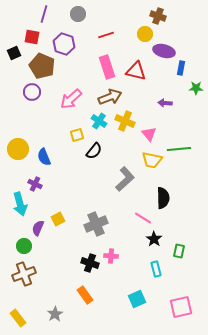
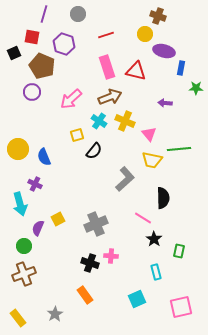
cyan rectangle at (156, 269): moved 3 px down
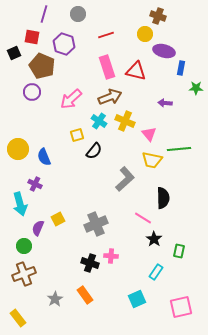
cyan rectangle at (156, 272): rotated 49 degrees clockwise
gray star at (55, 314): moved 15 px up
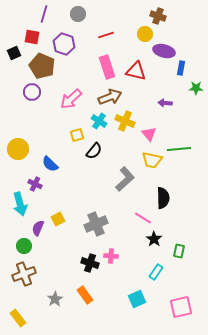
blue semicircle at (44, 157): moved 6 px right, 7 px down; rotated 24 degrees counterclockwise
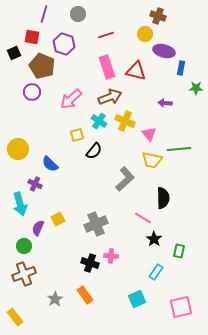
yellow rectangle at (18, 318): moved 3 px left, 1 px up
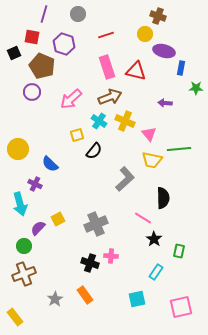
purple semicircle at (38, 228): rotated 21 degrees clockwise
cyan square at (137, 299): rotated 12 degrees clockwise
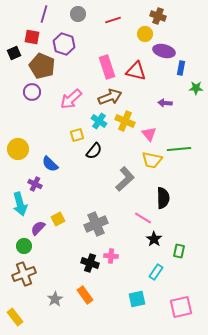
red line at (106, 35): moved 7 px right, 15 px up
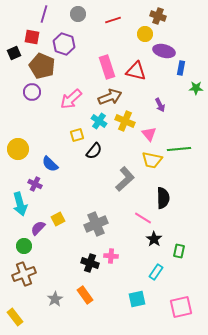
purple arrow at (165, 103): moved 5 px left, 2 px down; rotated 120 degrees counterclockwise
